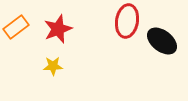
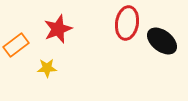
red ellipse: moved 2 px down
orange rectangle: moved 18 px down
yellow star: moved 6 px left, 2 px down
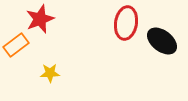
red ellipse: moved 1 px left
red star: moved 18 px left, 10 px up
yellow star: moved 3 px right, 5 px down
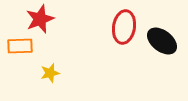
red ellipse: moved 2 px left, 4 px down
orange rectangle: moved 4 px right, 1 px down; rotated 35 degrees clockwise
yellow star: rotated 12 degrees counterclockwise
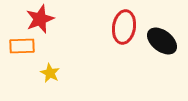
orange rectangle: moved 2 px right
yellow star: rotated 30 degrees counterclockwise
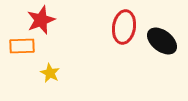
red star: moved 1 px right, 1 px down
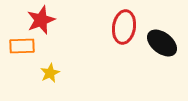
black ellipse: moved 2 px down
yellow star: rotated 18 degrees clockwise
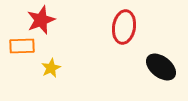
black ellipse: moved 1 px left, 24 px down
yellow star: moved 1 px right, 5 px up
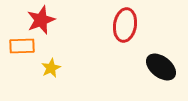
red ellipse: moved 1 px right, 2 px up
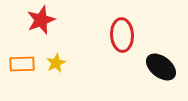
red ellipse: moved 3 px left, 10 px down; rotated 12 degrees counterclockwise
orange rectangle: moved 18 px down
yellow star: moved 5 px right, 5 px up
